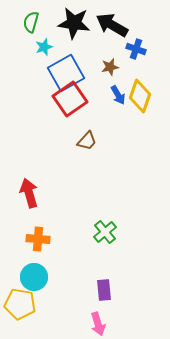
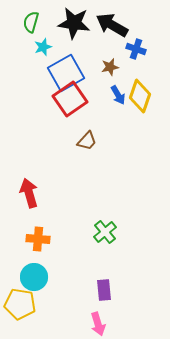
cyan star: moved 1 px left
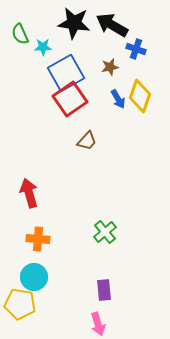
green semicircle: moved 11 px left, 12 px down; rotated 40 degrees counterclockwise
cyan star: rotated 18 degrees clockwise
blue arrow: moved 4 px down
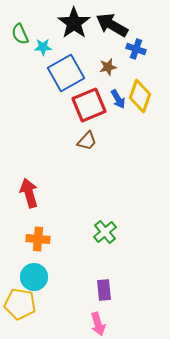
black star: rotated 28 degrees clockwise
brown star: moved 2 px left
red square: moved 19 px right, 6 px down; rotated 12 degrees clockwise
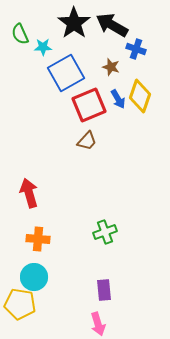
brown star: moved 3 px right; rotated 30 degrees clockwise
green cross: rotated 20 degrees clockwise
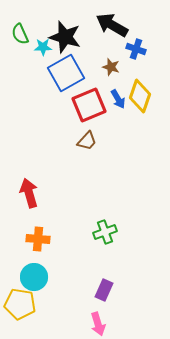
black star: moved 9 px left, 14 px down; rotated 20 degrees counterclockwise
purple rectangle: rotated 30 degrees clockwise
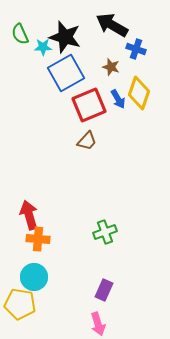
yellow diamond: moved 1 px left, 3 px up
red arrow: moved 22 px down
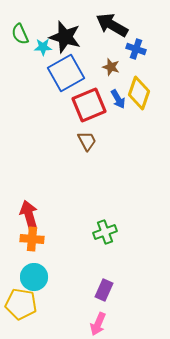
brown trapezoid: rotated 70 degrees counterclockwise
orange cross: moved 6 px left
yellow pentagon: moved 1 px right
pink arrow: rotated 40 degrees clockwise
